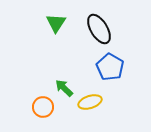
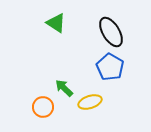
green triangle: rotated 30 degrees counterclockwise
black ellipse: moved 12 px right, 3 px down
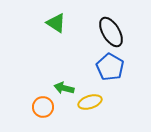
green arrow: rotated 30 degrees counterclockwise
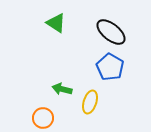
black ellipse: rotated 20 degrees counterclockwise
green arrow: moved 2 px left, 1 px down
yellow ellipse: rotated 55 degrees counterclockwise
orange circle: moved 11 px down
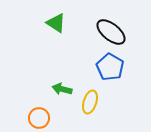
orange circle: moved 4 px left
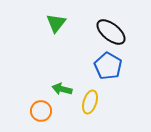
green triangle: rotated 35 degrees clockwise
blue pentagon: moved 2 px left, 1 px up
orange circle: moved 2 px right, 7 px up
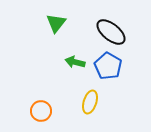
green arrow: moved 13 px right, 27 px up
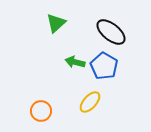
green triangle: rotated 10 degrees clockwise
blue pentagon: moved 4 px left
yellow ellipse: rotated 25 degrees clockwise
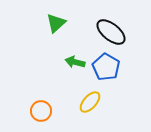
blue pentagon: moved 2 px right, 1 px down
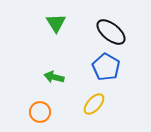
green triangle: rotated 20 degrees counterclockwise
green arrow: moved 21 px left, 15 px down
yellow ellipse: moved 4 px right, 2 px down
orange circle: moved 1 px left, 1 px down
